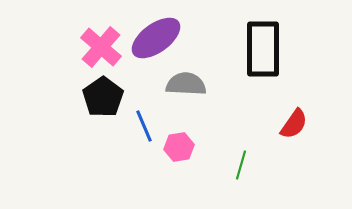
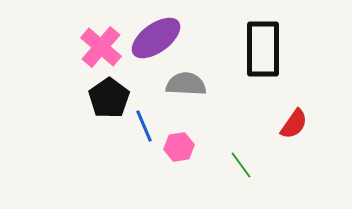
black pentagon: moved 6 px right, 1 px down
green line: rotated 52 degrees counterclockwise
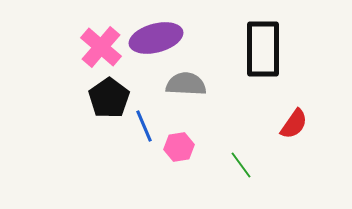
purple ellipse: rotated 21 degrees clockwise
